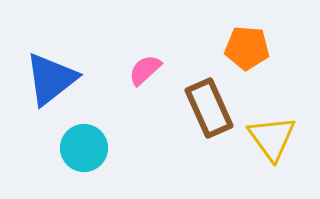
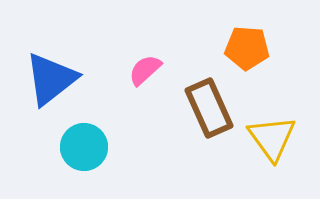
cyan circle: moved 1 px up
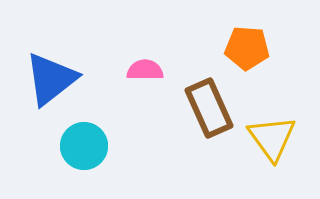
pink semicircle: rotated 42 degrees clockwise
cyan circle: moved 1 px up
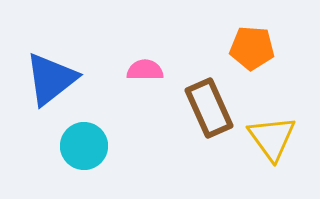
orange pentagon: moved 5 px right
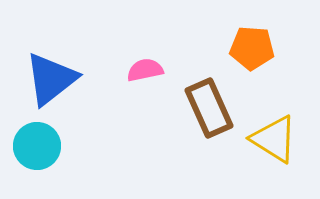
pink semicircle: rotated 12 degrees counterclockwise
yellow triangle: moved 2 px right, 1 px down; rotated 22 degrees counterclockwise
cyan circle: moved 47 px left
